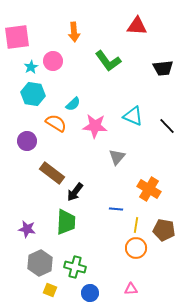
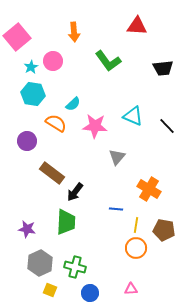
pink square: rotated 32 degrees counterclockwise
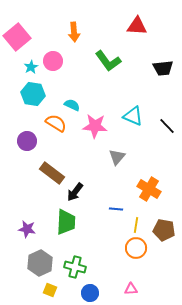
cyan semicircle: moved 1 px left, 1 px down; rotated 112 degrees counterclockwise
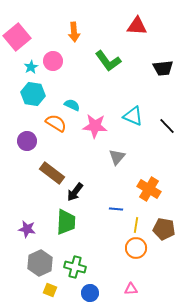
brown pentagon: moved 1 px up
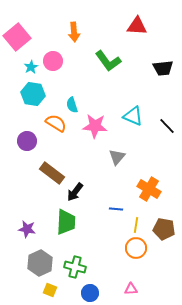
cyan semicircle: rotated 133 degrees counterclockwise
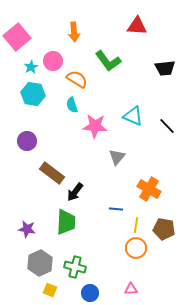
black trapezoid: moved 2 px right
orange semicircle: moved 21 px right, 44 px up
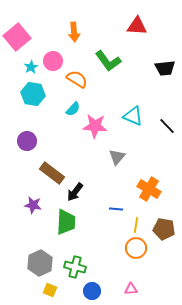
cyan semicircle: moved 1 px right, 4 px down; rotated 119 degrees counterclockwise
purple star: moved 6 px right, 24 px up
blue circle: moved 2 px right, 2 px up
